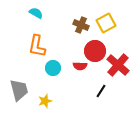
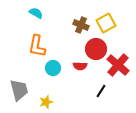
red circle: moved 1 px right, 2 px up
yellow star: moved 1 px right, 1 px down
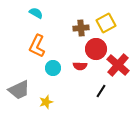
brown cross: moved 3 px down; rotated 28 degrees counterclockwise
orange L-shape: rotated 15 degrees clockwise
gray trapezoid: rotated 80 degrees clockwise
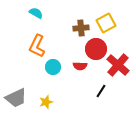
cyan circle: moved 1 px up
gray trapezoid: moved 3 px left, 8 px down
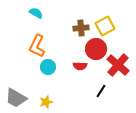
yellow square: moved 1 px left, 3 px down
cyan circle: moved 5 px left
gray trapezoid: rotated 55 degrees clockwise
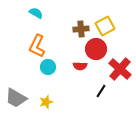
brown cross: moved 1 px down
red cross: moved 2 px right, 4 px down
